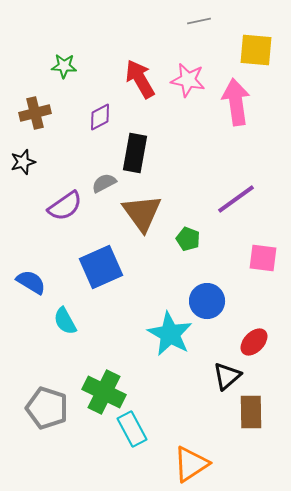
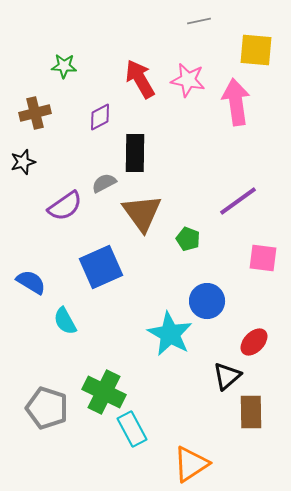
black rectangle: rotated 9 degrees counterclockwise
purple line: moved 2 px right, 2 px down
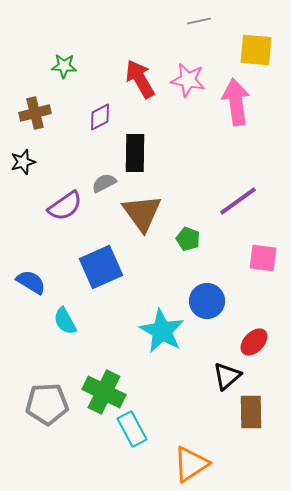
cyan star: moved 8 px left, 3 px up
gray pentagon: moved 4 px up; rotated 21 degrees counterclockwise
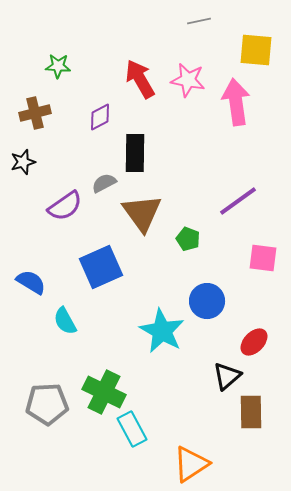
green star: moved 6 px left
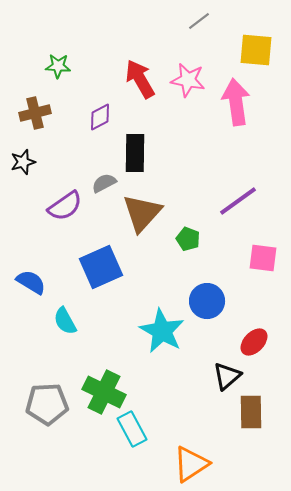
gray line: rotated 25 degrees counterclockwise
brown triangle: rotated 18 degrees clockwise
